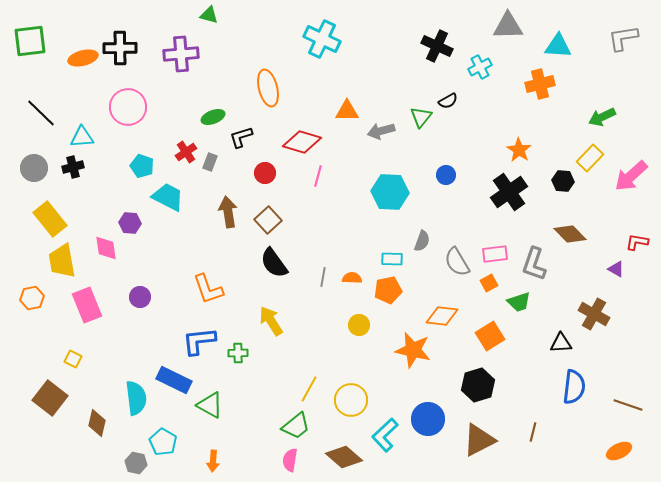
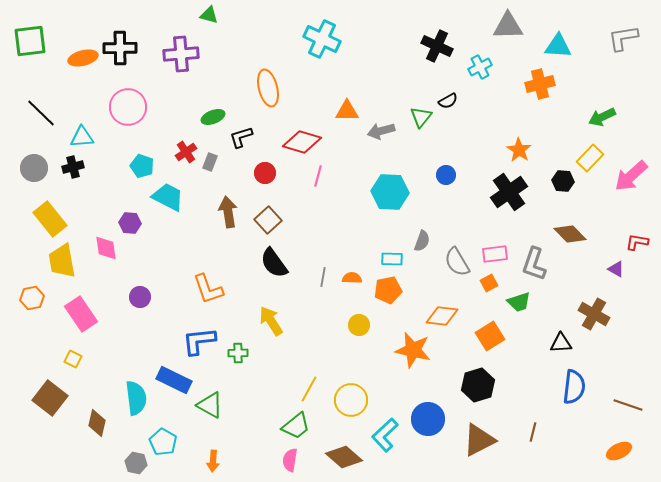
pink rectangle at (87, 305): moved 6 px left, 9 px down; rotated 12 degrees counterclockwise
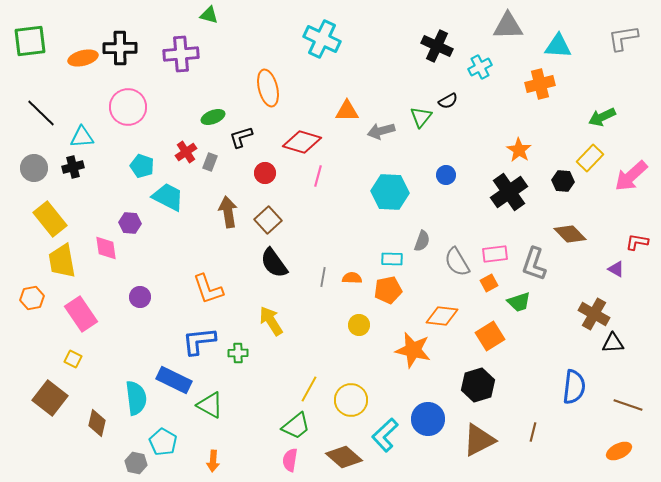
black triangle at (561, 343): moved 52 px right
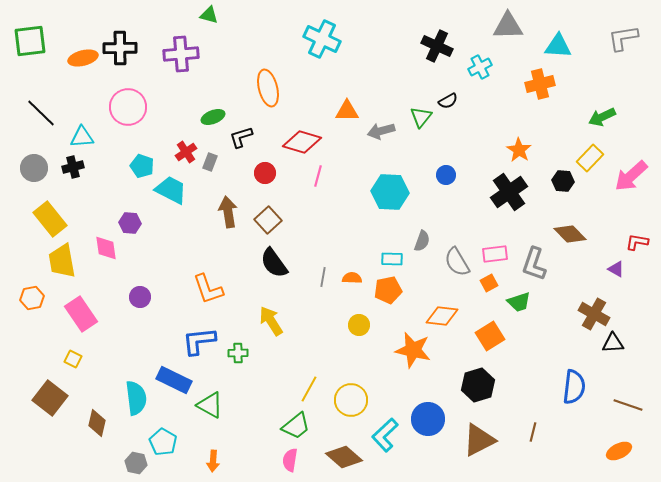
cyan trapezoid at (168, 197): moved 3 px right, 7 px up
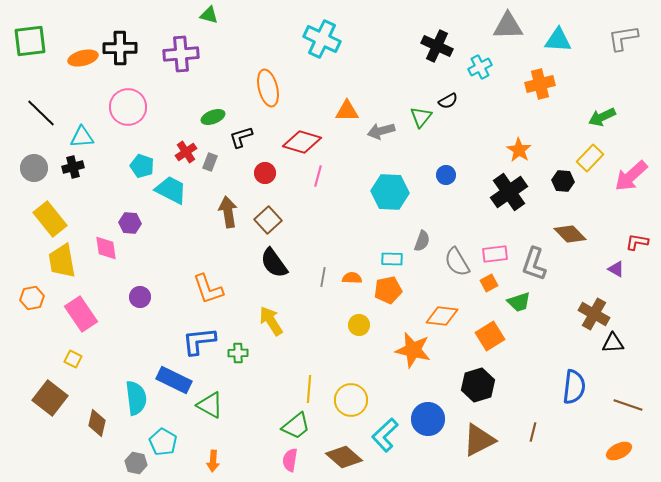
cyan triangle at (558, 46): moved 6 px up
yellow line at (309, 389): rotated 24 degrees counterclockwise
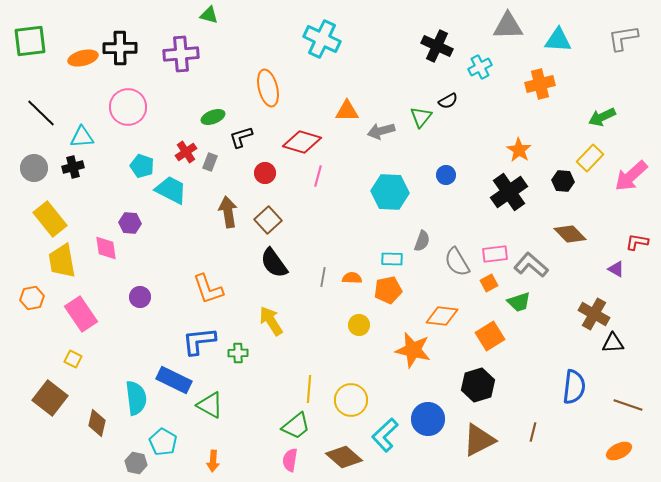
gray L-shape at (534, 264): moved 3 px left, 1 px down; rotated 112 degrees clockwise
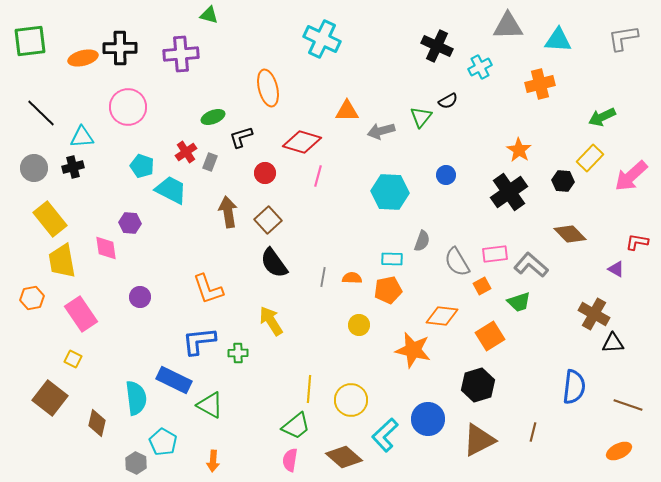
orange square at (489, 283): moved 7 px left, 3 px down
gray hexagon at (136, 463): rotated 15 degrees clockwise
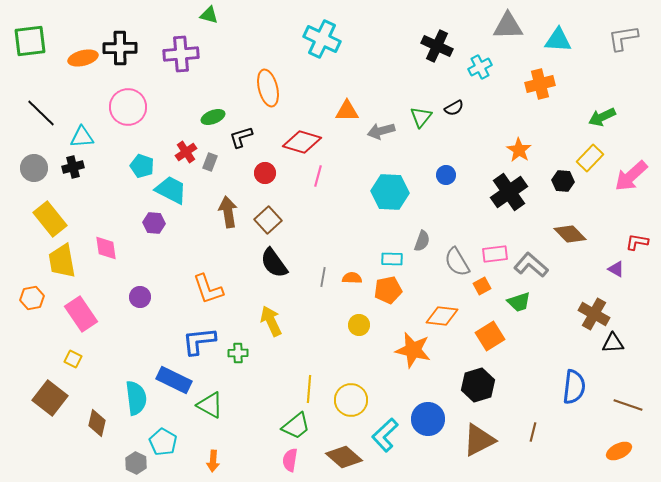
black semicircle at (448, 101): moved 6 px right, 7 px down
purple hexagon at (130, 223): moved 24 px right
yellow arrow at (271, 321): rotated 8 degrees clockwise
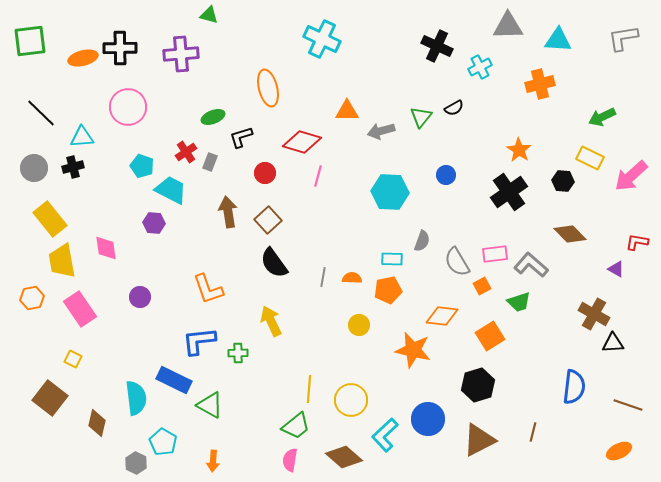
yellow rectangle at (590, 158): rotated 72 degrees clockwise
pink rectangle at (81, 314): moved 1 px left, 5 px up
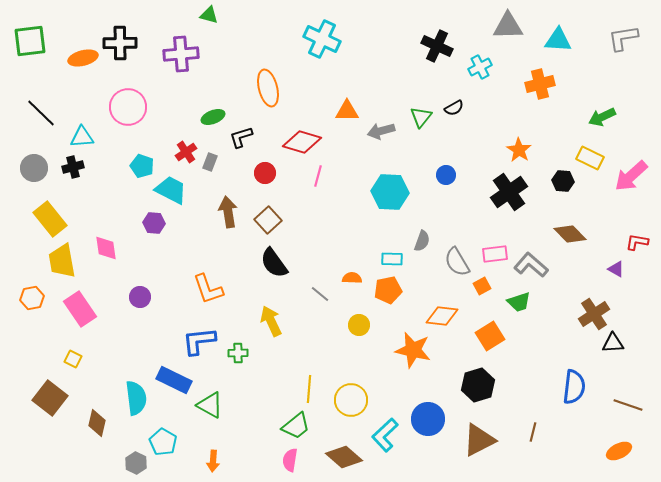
black cross at (120, 48): moved 5 px up
gray line at (323, 277): moved 3 px left, 17 px down; rotated 60 degrees counterclockwise
brown cross at (594, 314): rotated 28 degrees clockwise
